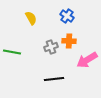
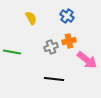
orange cross: rotated 16 degrees counterclockwise
pink arrow: rotated 110 degrees counterclockwise
black line: rotated 12 degrees clockwise
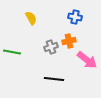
blue cross: moved 8 px right, 1 px down; rotated 24 degrees counterclockwise
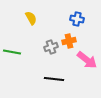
blue cross: moved 2 px right, 2 px down
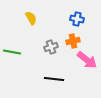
orange cross: moved 4 px right
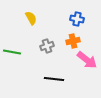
gray cross: moved 4 px left, 1 px up
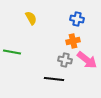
gray cross: moved 18 px right, 14 px down; rotated 32 degrees clockwise
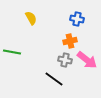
orange cross: moved 3 px left
black line: rotated 30 degrees clockwise
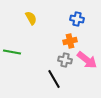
black line: rotated 24 degrees clockwise
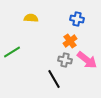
yellow semicircle: rotated 56 degrees counterclockwise
orange cross: rotated 24 degrees counterclockwise
green line: rotated 42 degrees counterclockwise
